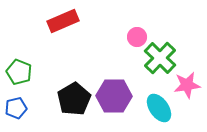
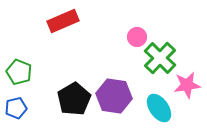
purple hexagon: rotated 8 degrees clockwise
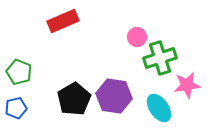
green cross: rotated 28 degrees clockwise
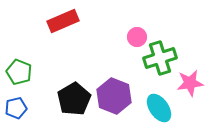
pink star: moved 3 px right, 2 px up
purple hexagon: rotated 12 degrees clockwise
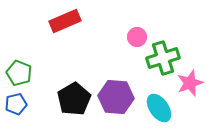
red rectangle: moved 2 px right
green cross: moved 3 px right
green pentagon: moved 1 px down
pink star: rotated 12 degrees counterclockwise
purple hexagon: moved 2 px right, 1 px down; rotated 16 degrees counterclockwise
blue pentagon: moved 4 px up
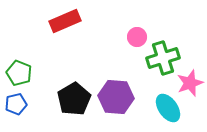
cyan ellipse: moved 9 px right
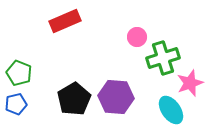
cyan ellipse: moved 3 px right, 2 px down
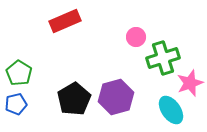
pink circle: moved 1 px left
green pentagon: rotated 10 degrees clockwise
purple hexagon: rotated 20 degrees counterclockwise
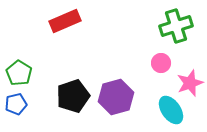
pink circle: moved 25 px right, 26 px down
green cross: moved 13 px right, 32 px up
black pentagon: moved 1 px left, 3 px up; rotated 12 degrees clockwise
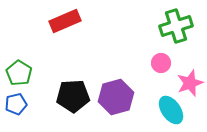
black pentagon: rotated 16 degrees clockwise
